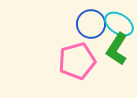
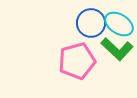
blue circle: moved 1 px up
green L-shape: rotated 80 degrees counterclockwise
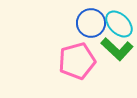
cyan ellipse: rotated 12 degrees clockwise
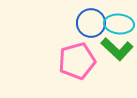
cyan ellipse: rotated 40 degrees counterclockwise
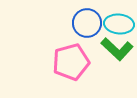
blue circle: moved 4 px left
pink pentagon: moved 6 px left, 1 px down
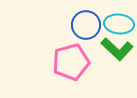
blue circle: moved 1 px left, 2 px down
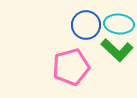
green L-shape: moved 1 px down
pink pentagon: moved 5 px down
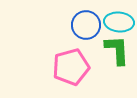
cyan ellipse: moved 2 px up
green L-shape: rotated 136 degrees counterclockwise
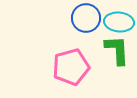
blue circle: moved 7 px up
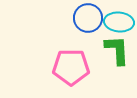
blue circle: moved 2 px right
pink pentagon: rotated 15 degrees clockwise
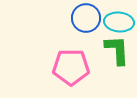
blue circle: moved 2 px left
